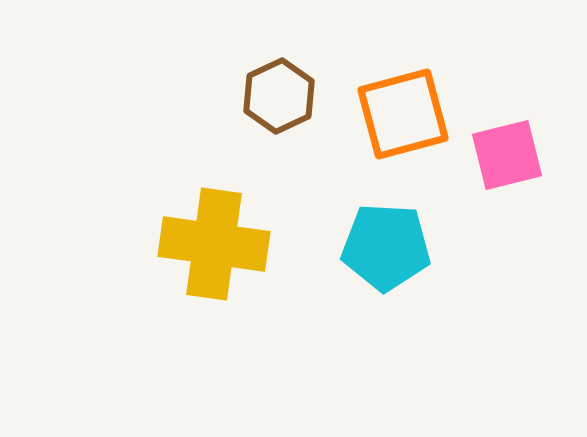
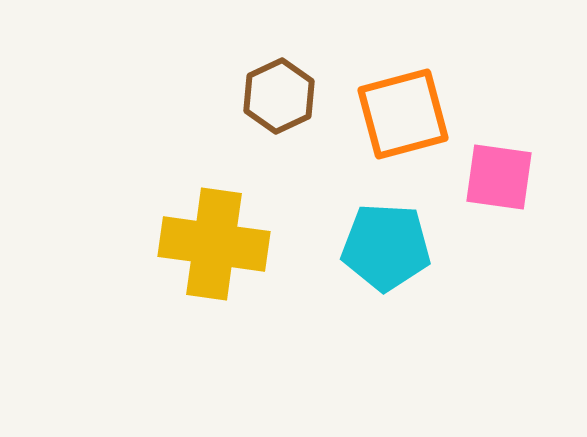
pink square: moved 8 px left, 22 px down; rotated 22 degrees clockwise
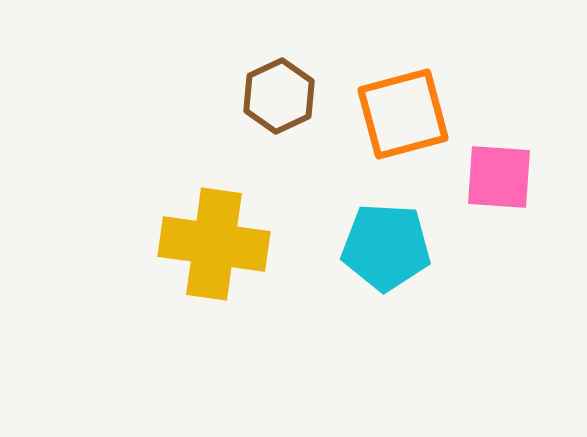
pink square: rotated 4 degrees counterclockwise
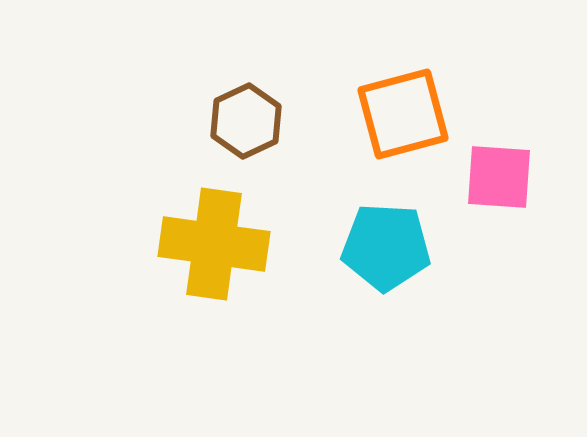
brown hexagon: moved 33 px left, 25 px down
